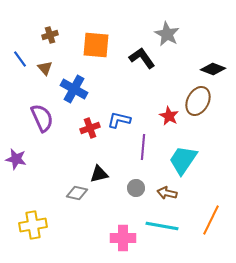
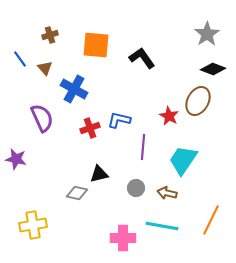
gray star: moved 40 px right; rotated 10 degrees clockwise
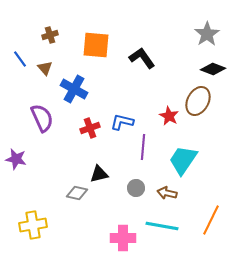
blue L-shape: moved 3 px right, 2 px down
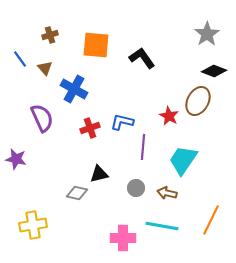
black diamond: moved 1 px right, 2 px down
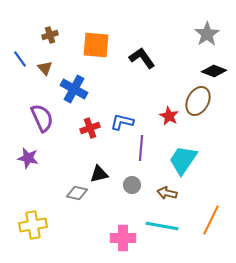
purple line: moved 2 px left, 1 px down
purple star: moved 12 px right, 1 px up
gray circle: moved 4 px left, 3 px up
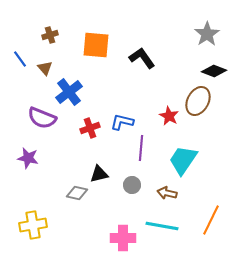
blue cross: moved 5 px left, 3 px down; rotated 24 degrees clockwise
purple semicircle: rotated 136 degrees clockwise
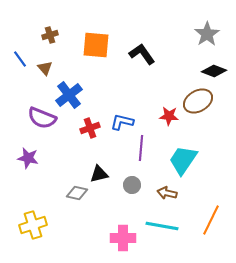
black L-shape: moved 4 px up
blue cross: moved 3 px down
brown ellipse: rotated 32 degrees clockwise
red star: rotated 24 degrees counterclockwise
yellow cross: rotated 8 degrees counterclockwise
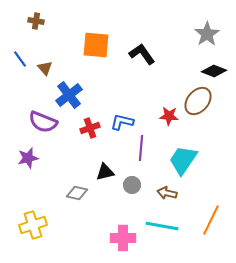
brown cross: moved 14 px left, 14 px up; rotated 28 degrees clockwise
brown ellipse: rotated 20 degrees counterclockwise
purple semicircle: moved 1 px right, 4 px down
purple star: rotated 25 degrees counterclockwise
black triangle: moved 6 px right, 2 px up
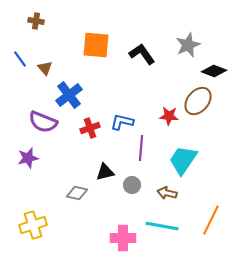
gray star: moved 19 px left, 11 px down; rotated 10 degrees clockwise
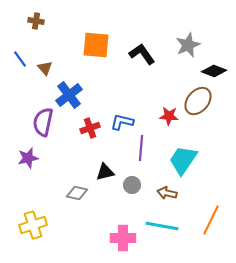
purple semicircle: rotated 80 degrees clockwise
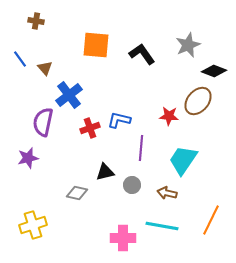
blue L-shape: moved 3 px left, 2 px up
